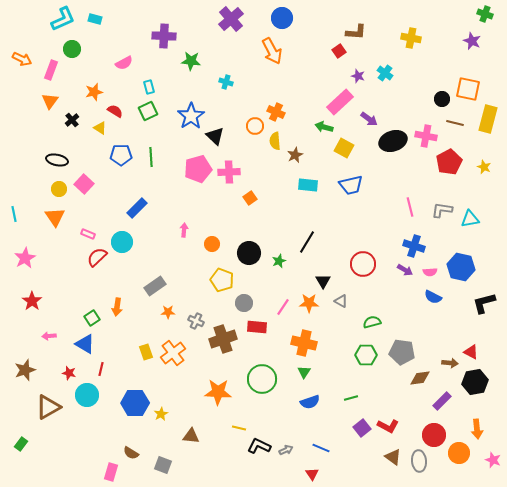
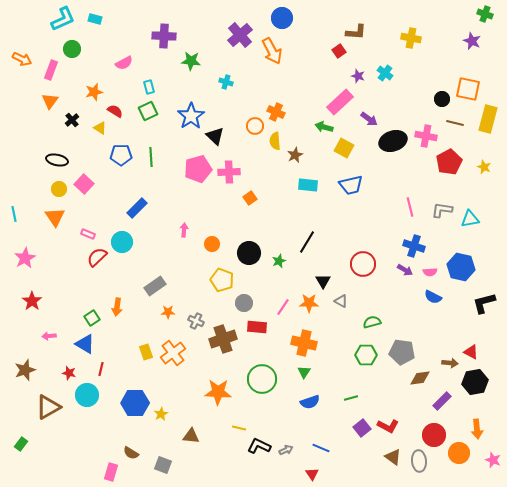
purple cross at (231, 19): moved 9 px right, 16 px down
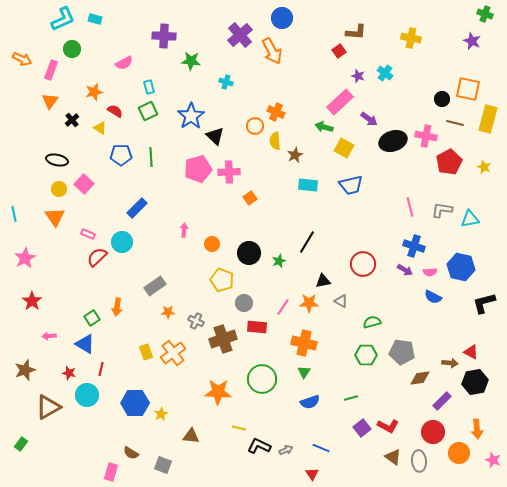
black triangle at (323, 281): rotated 49 degrees clockwise
red circle at (434, 435): moved 1 px left, 3 px up
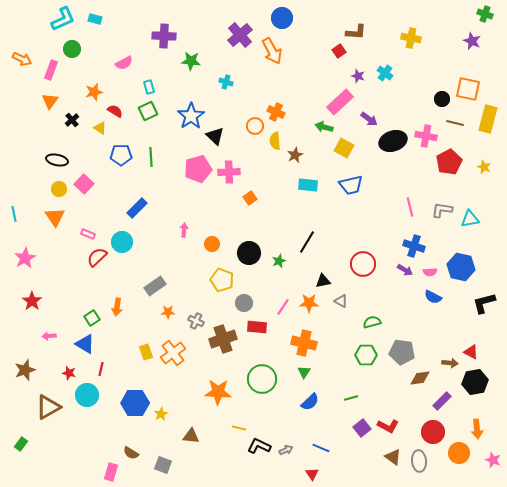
blue semicircle at (310, 402): rotated 24 degrees counterclockwise
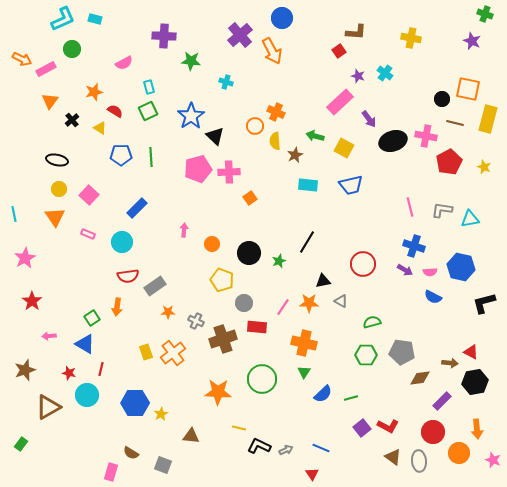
pink rectangle at (51, 70): moved 5 px left, 1 px up; rotated 42 degrees clockwise
purple arrow at (369, 119): rotated 18 degrees clockwise
green arrow at (324, 127): moved 9 px left, 9 px down
pink square at (84, 184): moved 5 px right, 11 px down
red semicircle at (97, 257): moved 31 px right, 19 px down; rotated 145 degrees counterclockwise
blue semicircle at (310, 402): moved 13 px right, 8 px up
